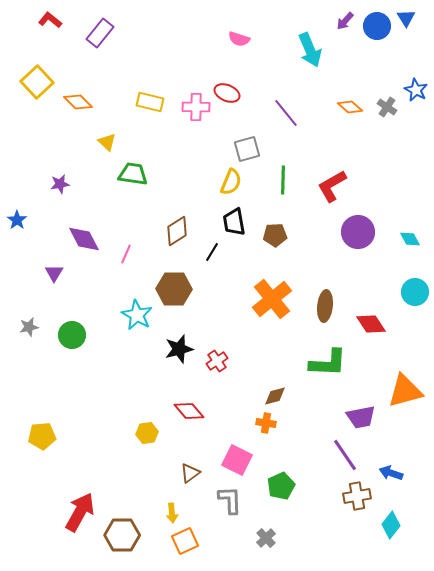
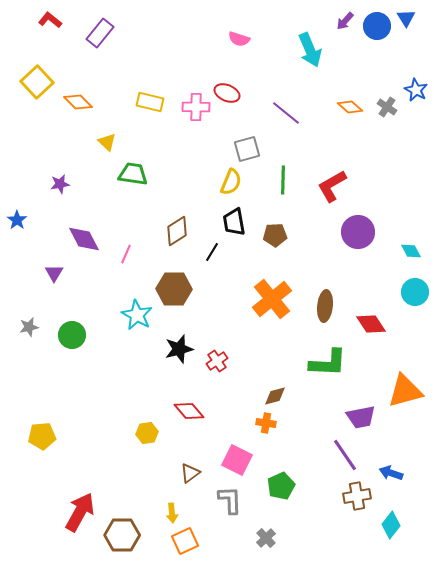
purple line at (286, 113): rotated 12 degrees counterclockwise
cyan diamond at (410, 239): moved 1 px right, 12 px down
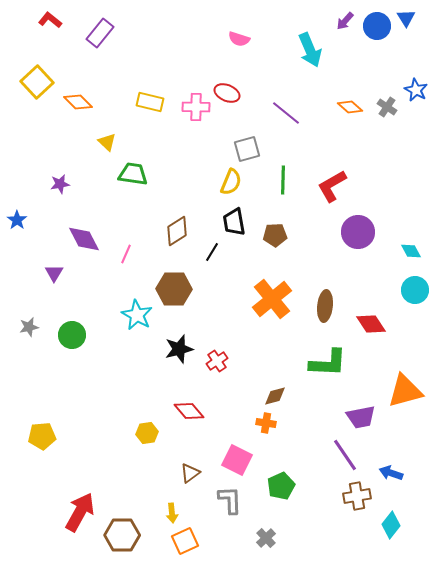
cyan circle at (415, 292): moved 2 px up
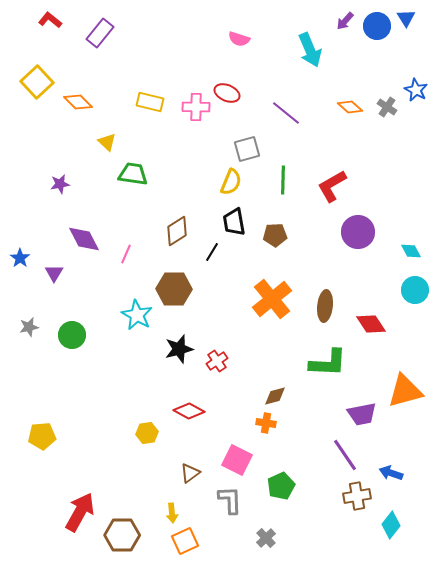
blue star at (17, 220): moved 3 px right, 38 px down
red diamond at (189, 411): rotated 20 degrees counterclockwise
purple trapezoid at (361, 417): moved 1 px right, 3 px up
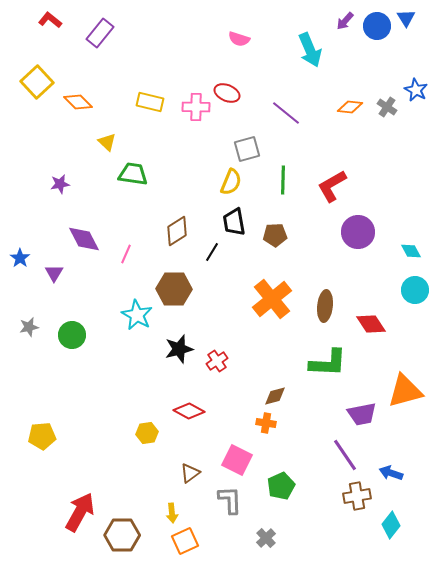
orange diamond at (350, 107): rotated 35 degrees counterclockwise
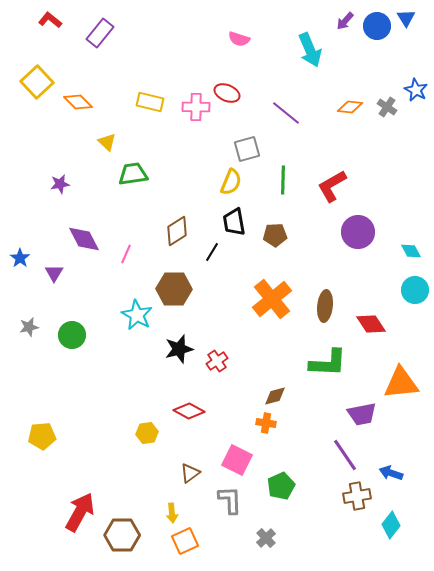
green trapezoid at (133, 174): rotated 16 degrees counterclockwise
orange triangle at (405, 391): moved 4 px left, 8 px up; rotated 9 degrees clockwise
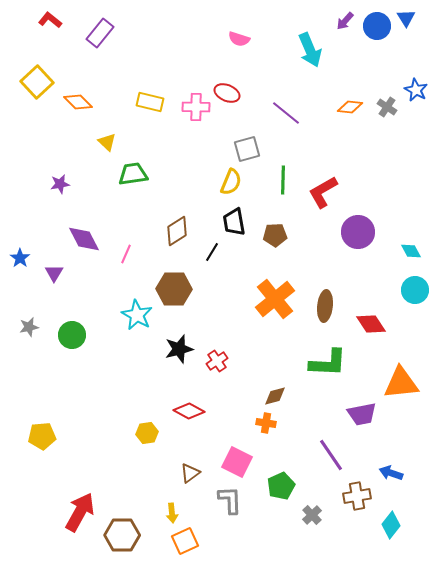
red L-shape at (332, 186): moved 9 px left, 6 px down
orange cross at (272, 299): moved 3 px right
purple line at (345, 455): moved 14 px left
pink square at (237, 460): moved 2 px down
gray cross at (266, 538): moved 46 px right, 23 px up
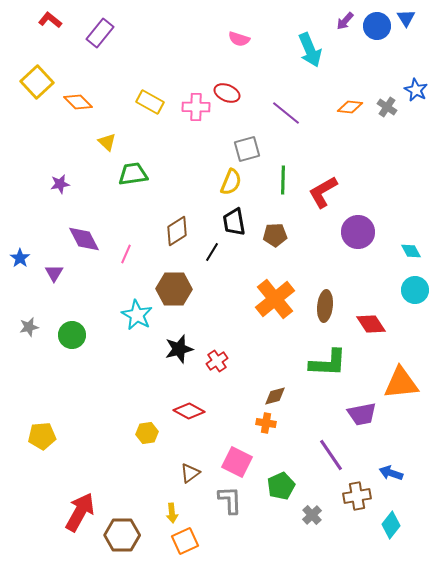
yellow rectangle at (150, 102): rotated 16 degrees clockwise
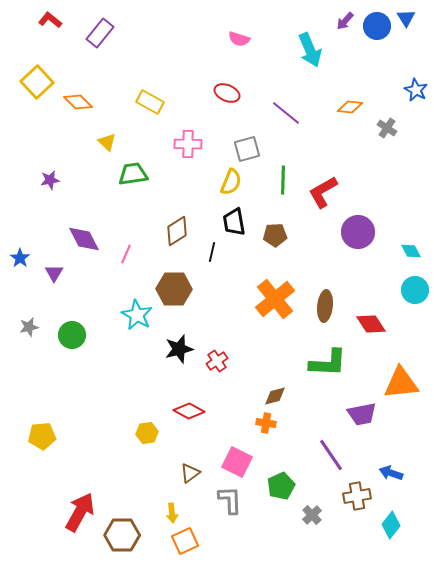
pink cross at (196, 107): moved 8 px left, 37 px down
gray cross at (387, 107): moved 21 px down
purple star at (60, 184): moved 10 px left, 4 px up
black line at (212, 252): rotated 18 degrees counterclockwise
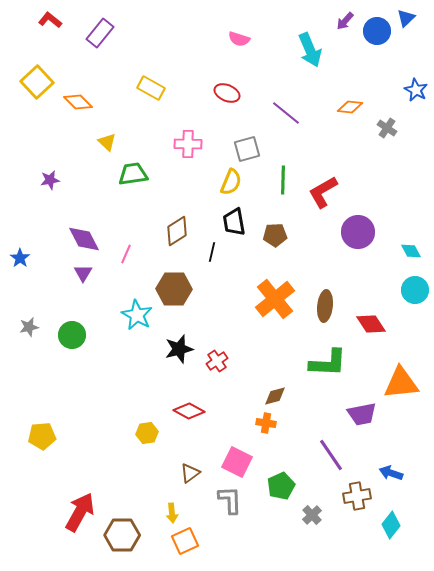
blue triangle at (406, 18): rotated 18 degrees clockwise
blue circle at (377, 26): moved 5 px down
yellow rectangle at (150, 102): moved 1 px right, 14 px up
purple triangle at (54, 273): moved 29 px right
